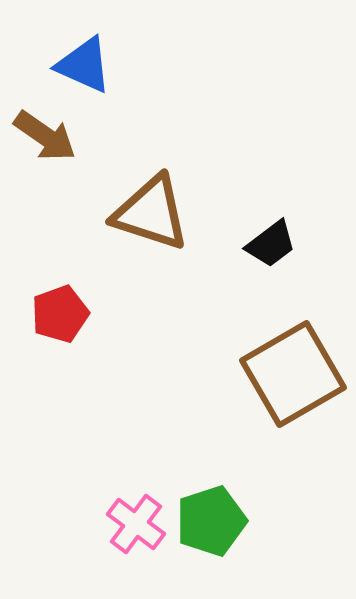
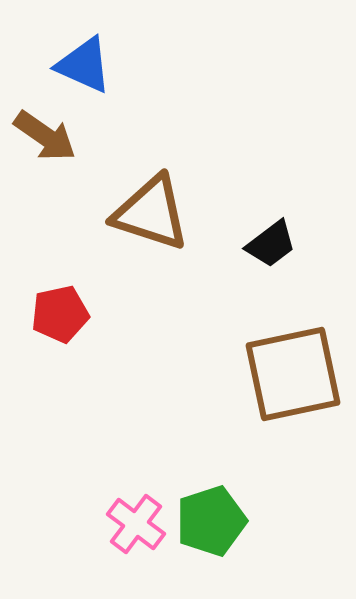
red pentagon: rotated 8 degrees clockwise
brown square: rotated 18 degrees clockwise
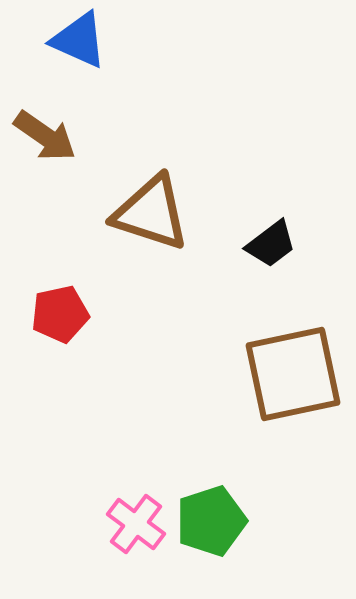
blue triangle: moved 5 px left, 25 px up
